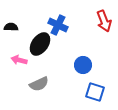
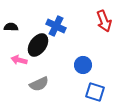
blue cross: moved 2 px left, 1 px down
black ellipse: moved 2 px left, 1 px down
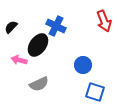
black semicircle: rotated 48 degrees counterclockwise
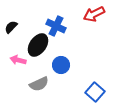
red arrow: moved 10 px left, 7 px up; rotated 85 degrees clockwise
pink arrow: moved 1 px left
blue circle: moved 22 px left
blue square: rotated 24 degrees clockwise
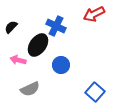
gray semicircle: moved 9 px left, 5 px down
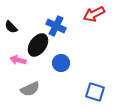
black semicircle: rotated 88 degrees counterclockwise
blue circle: moved 2 px up
blue square: rotated 24 degrees counterclockwise
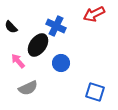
pink arrow: moved 1 px down; rotated 35 degrees clockwise
gray semicircle: moved 2 px left, 1 px up
